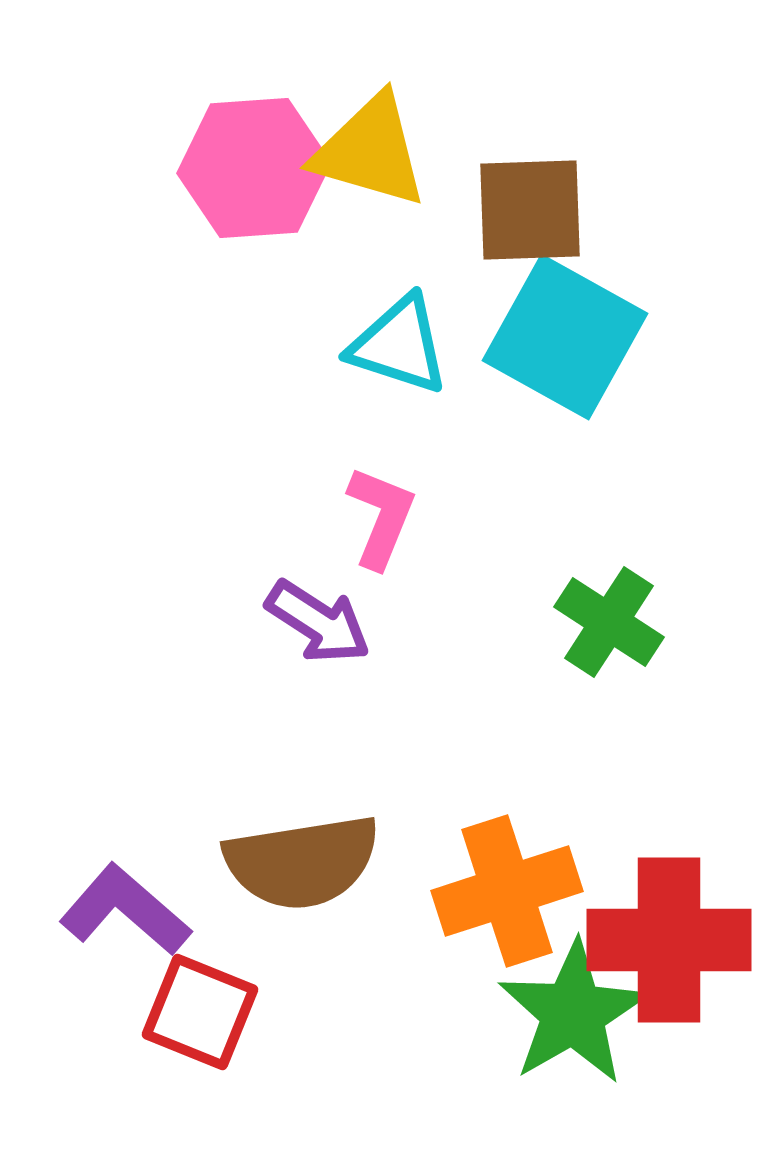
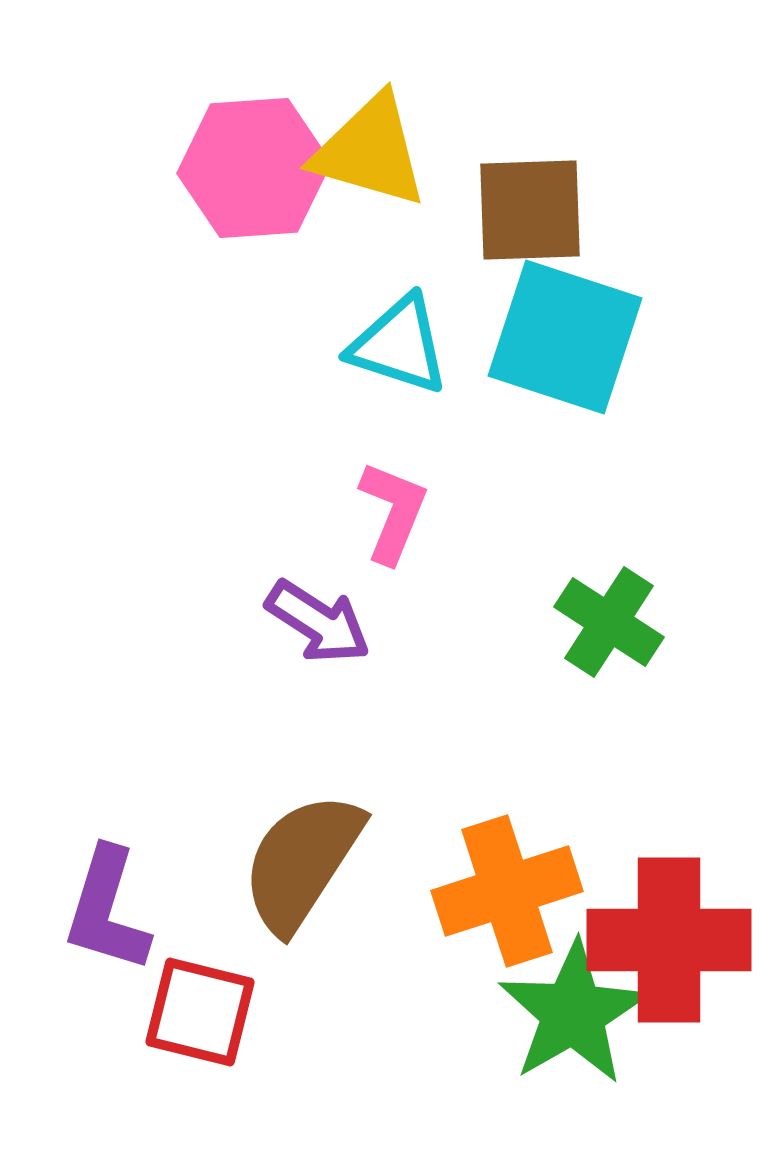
cyan square: rotated 11 degrees counterclockwise
pink L-shape: moved 12 px right, 5 px up
brown semicircle: rotated 132 degrees clockwise
purple L-shape: moved 18 px left; rotated 114 degrees counterclockwise
red square: rotated 8 degrees counterclockwise
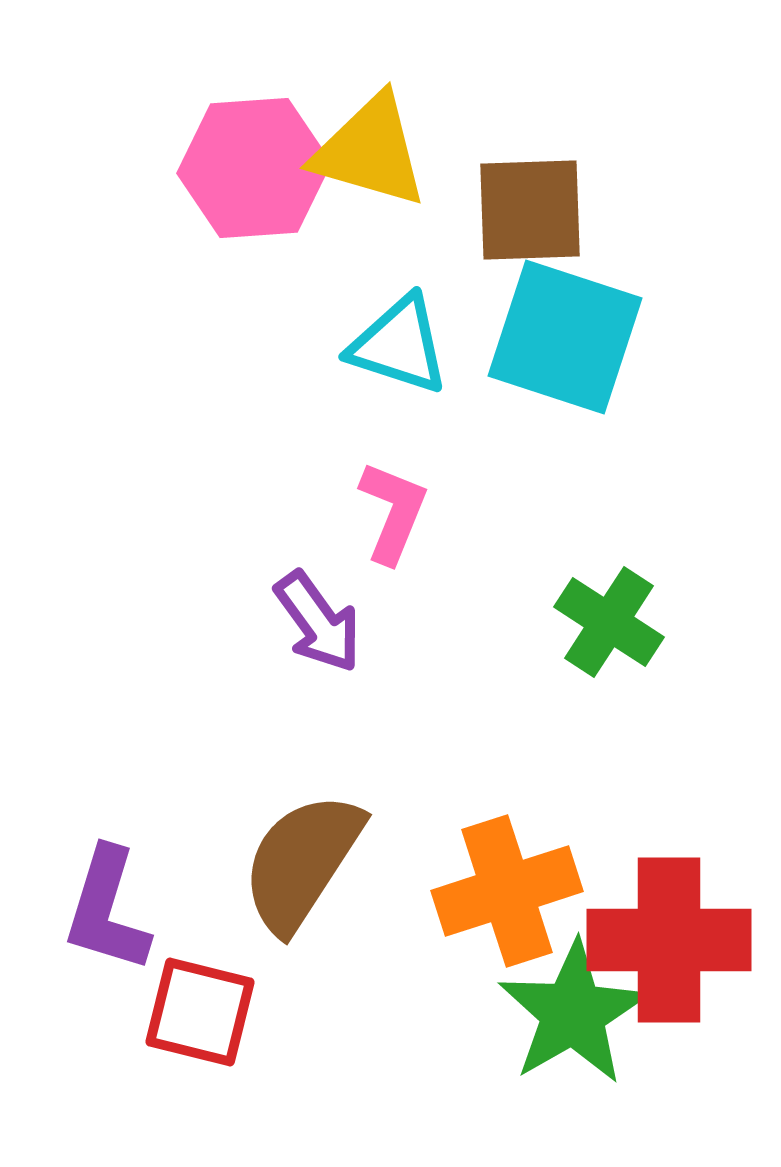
purple arrow: rotated 21 degrees clockwise
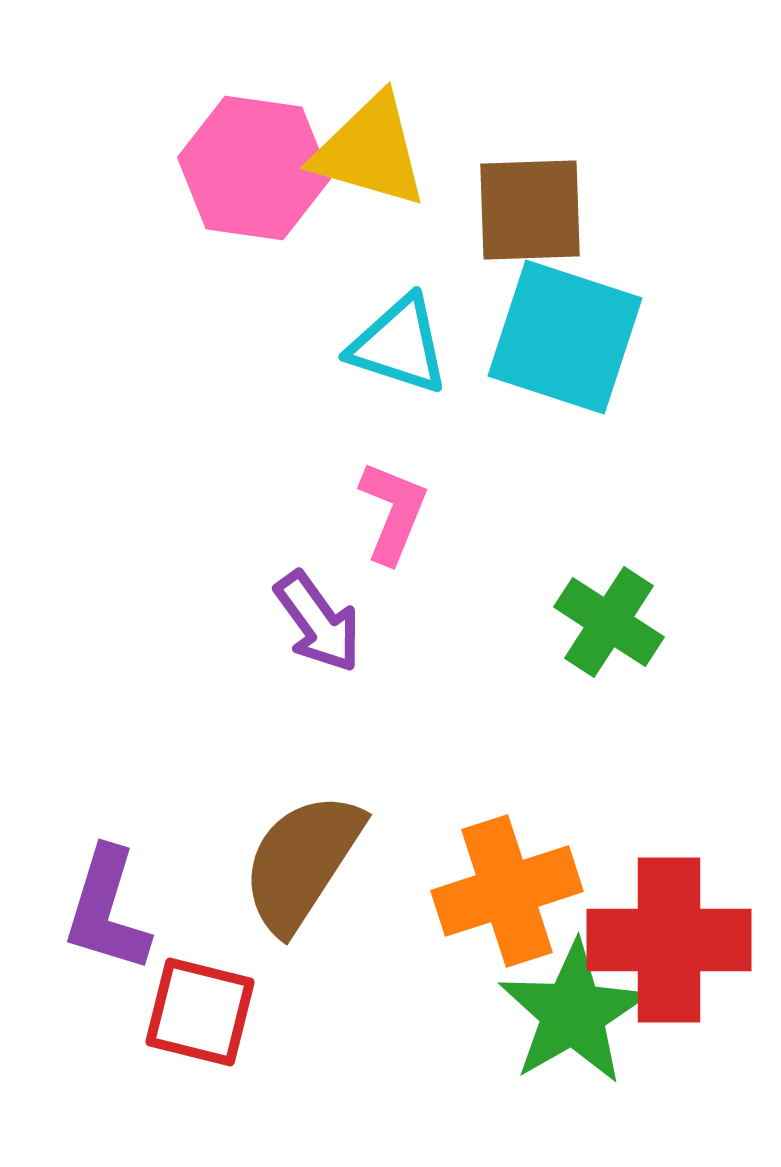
pink hexagon: rotated 12 degrees clockwise
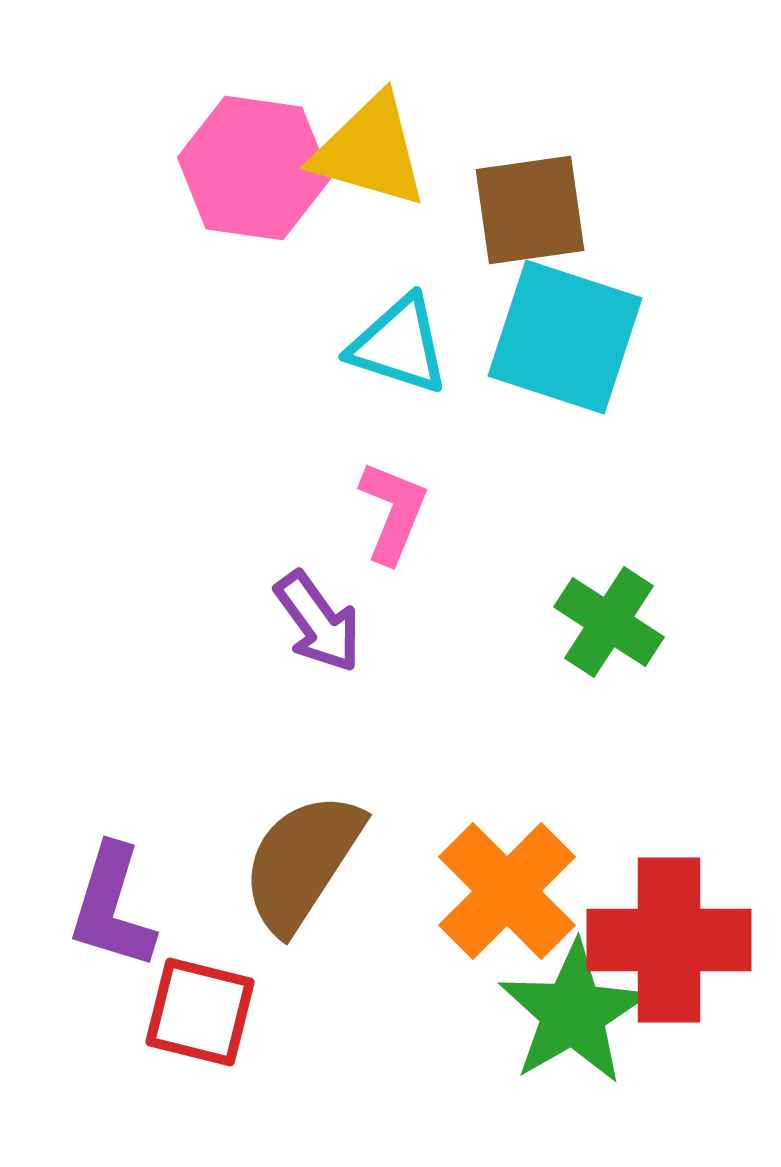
brown square: rotated 6 degrees counterclockwise
orange cross: rotated 27 degrees counterclockwise
purple L-shape: moved 5 px right, 3 px up
